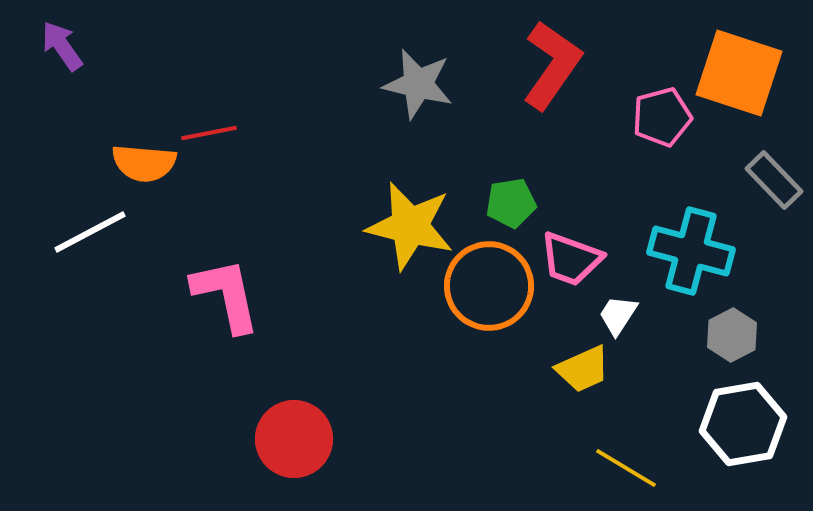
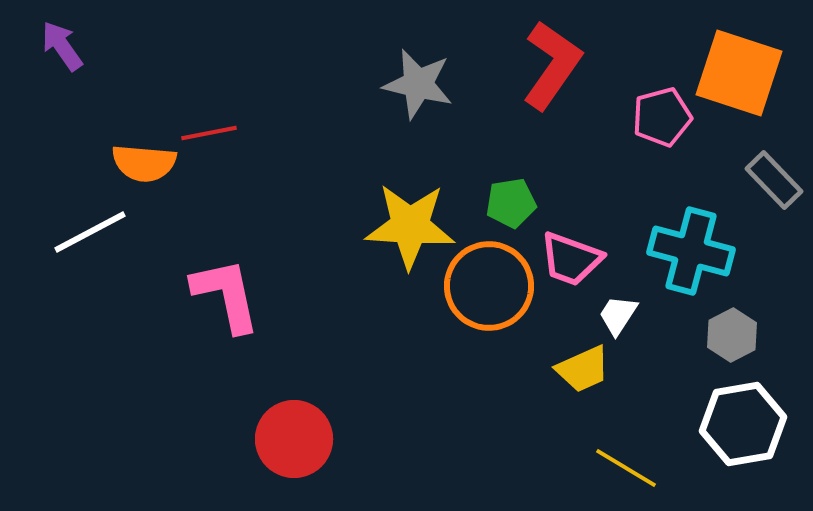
yellow star: rotated 10 degrees counterclockwise
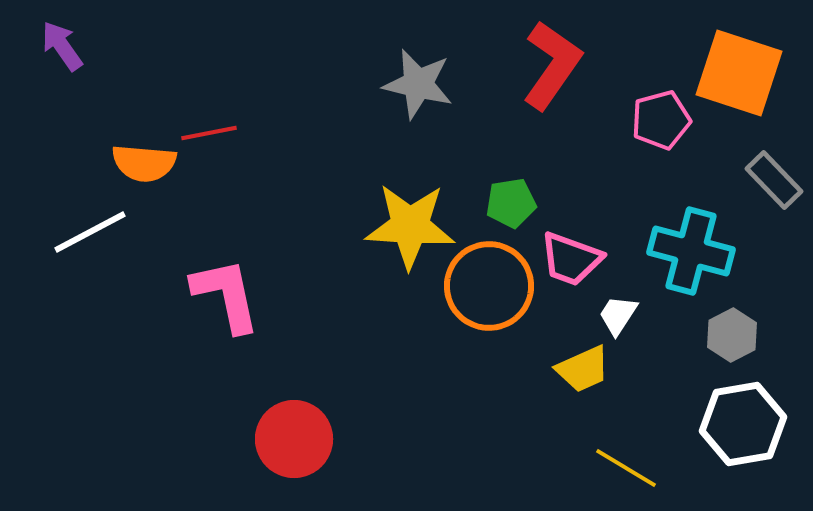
pink pentagon: moved 1 px left, 3 px down
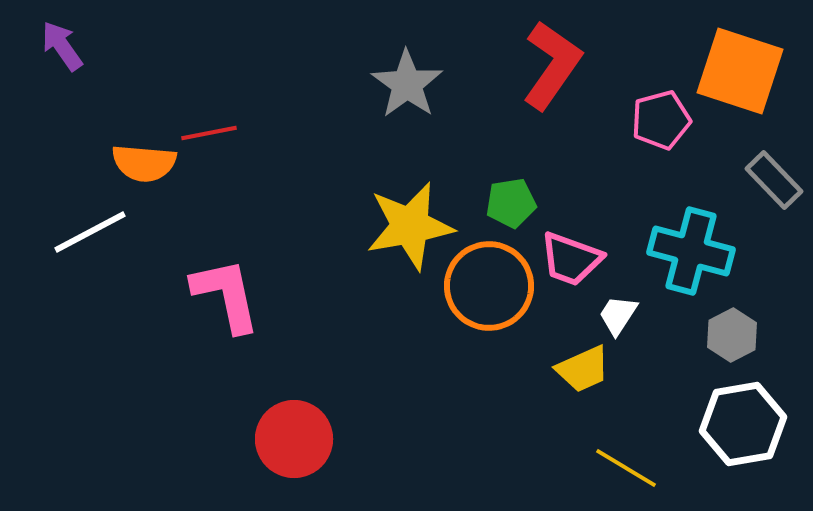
orange square: moved 1 px right, 2 px up
gray star: moved 11 px left; rotated 22 degrees clockwise
yellow star: rotated 14 degrees counterclockwise
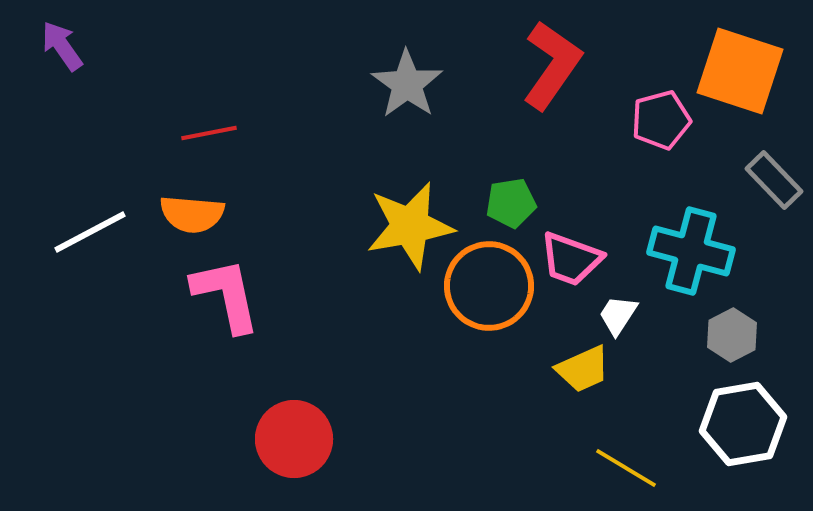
orange semicircle: moved 48 px right, 51 px down
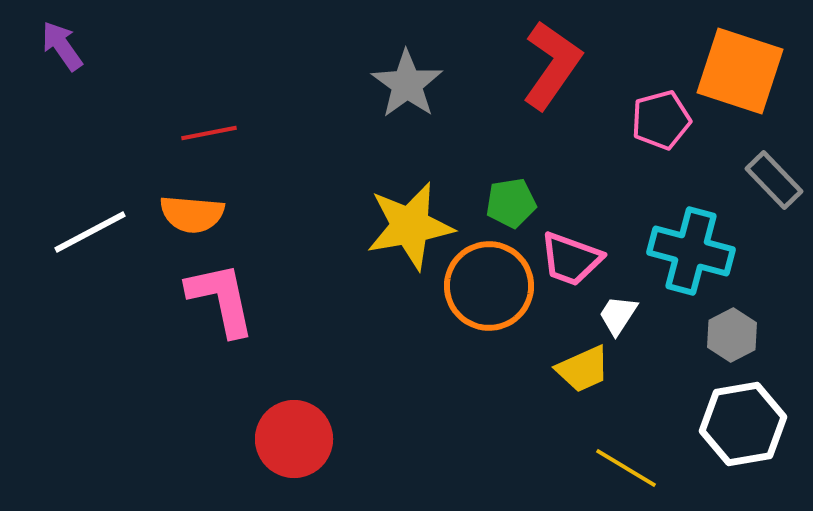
pink L-shape: moved 5 px left, 4 px down
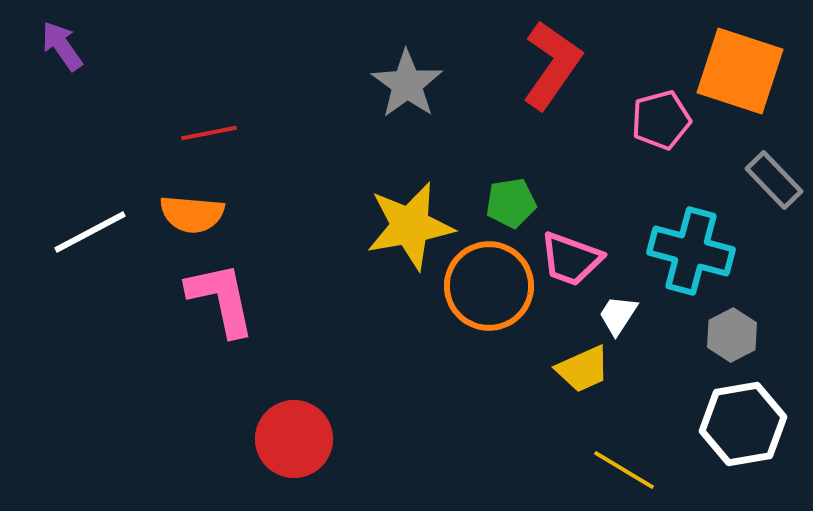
yellow line: moved 2 px left, 2 px down
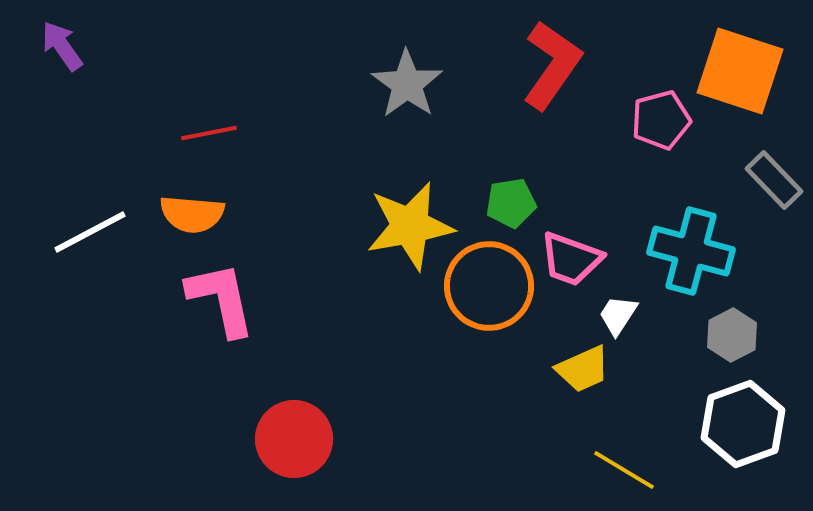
white hexagon: rotated 10 degrees counterclockwise
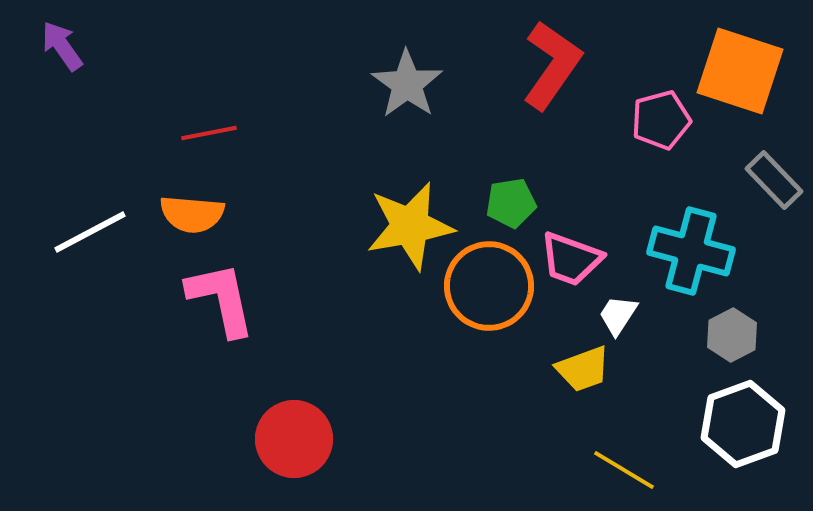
yellow trapezoid: rotated 4 degrees clockwise
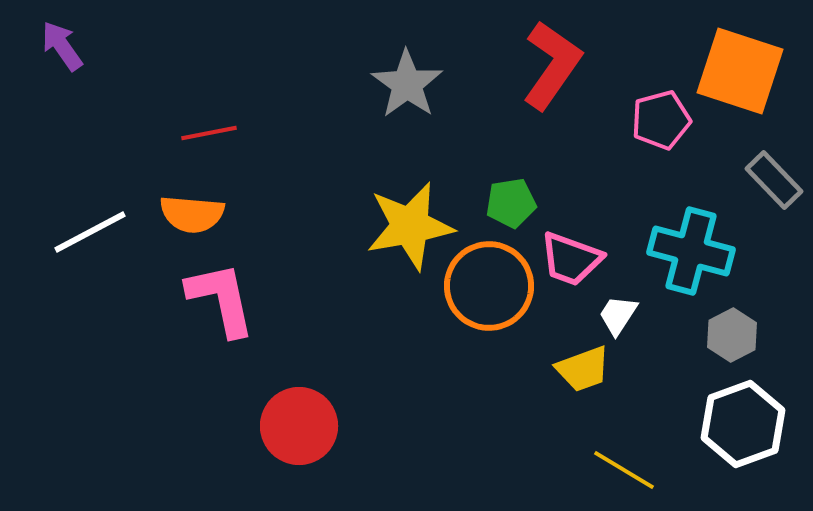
red circle: moved 5 px right, 13 px up
